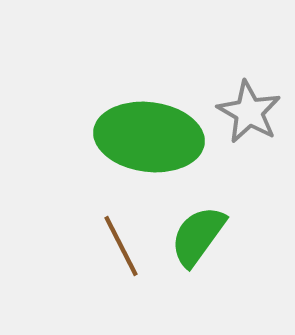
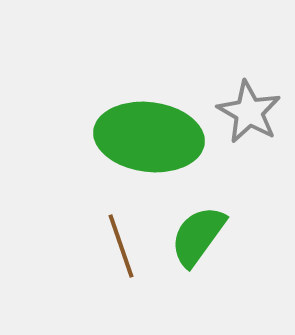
brown line: rotated 8 degrees clockwise
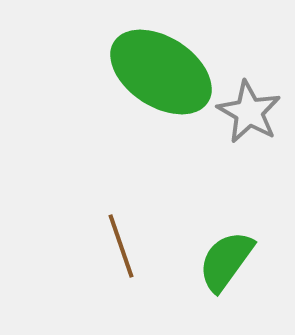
green ellipse: moved 12 px right, 65 px up; rotated 26 degrees clockwise
green semicircle: moved 28 px right, 25 px down
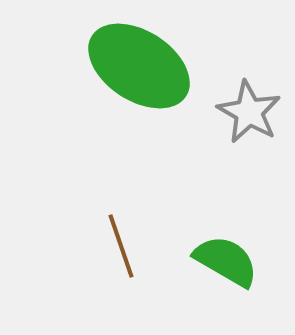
green ellipse: moved 22 px left, 6 px up
green semicircle: rotated 84 degrees clockwise
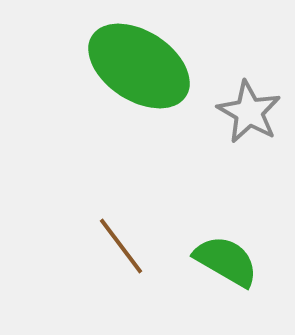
brown line: rotated 18 degrees counterclockwise
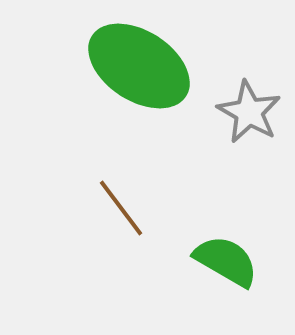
brown line: moved 38 px up
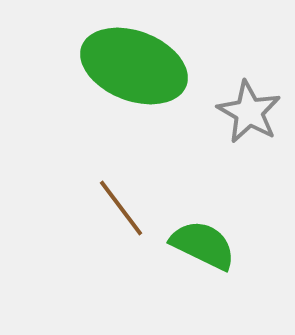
green ellipse: moved 5 px left; rotated 12 degrees counterclockwise
green semicircle: moved 23 px left, 16 px up; rotated 4 degrees counterclockwise
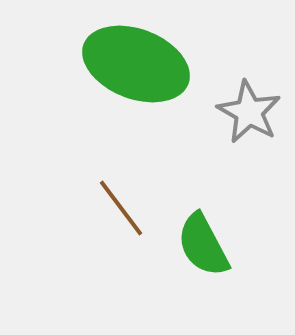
green ellipse: moved 2 px right, 2 px up
green semicircle: rotated 144 degrees counterclockwise
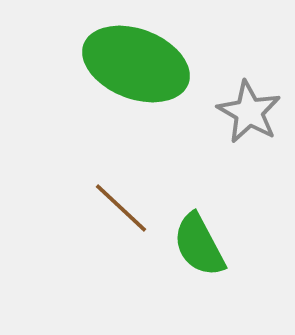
brown line: rotated 10 degrees counterclockwise
green semicircle: moved 4 px left
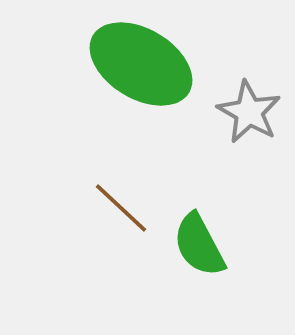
green ellipse: moved 5 px right; rotated 10 degrees clockwise
